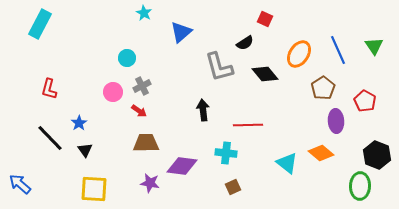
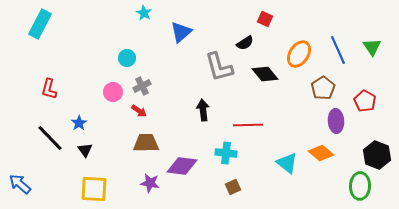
green triangle: moved 2 px left, 1 px down
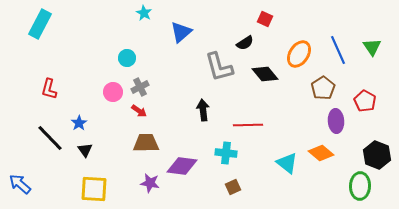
gray cross: moved 2 px left, 1 px down
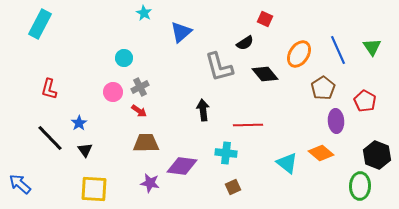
cyan circle: moved 3 px left
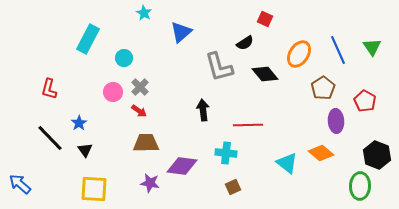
cyan rectangle: moved 48 px right, 15 px down
gray cross: rotated 18 degrees counterclockwise
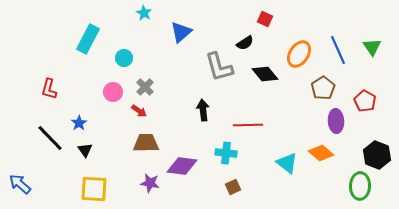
gray cross: moved 5 px right
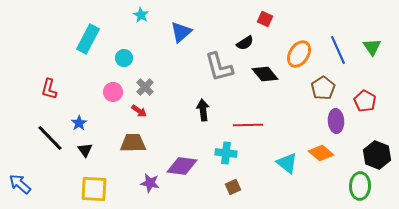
cyan star: moved 3 px left, 2 px down
brown trapezoid: moved 13 px left
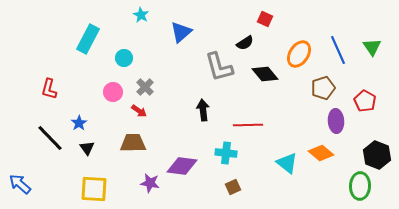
brown pentagon: rotated 15 degrees clockwise
black triangle: moved 2 px right, 2 px up
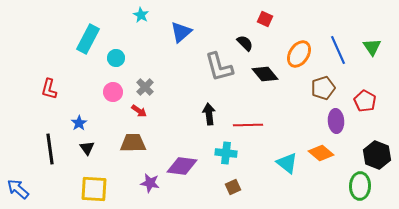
black semicircle: rotated 102 degrees counterclockwise
cyan circle: moved 8 px left
black arrow: moved 6 px right, 4 px down
black line: moved 11 px down; rotated 36 degrees clockwise
blue arrow: moved 2 px left, 5 px down
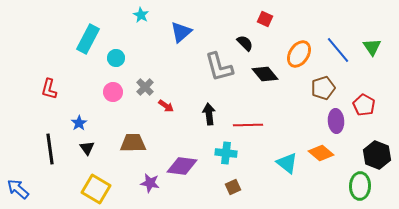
blue line: rotated 16 degrees counterclockwise
red pentagon: moved 1 px left, 4 px down
red arrow: moved 27 px right, 5 px up
yellow square: moved 2 px right; rotated 28 degrees clockwise
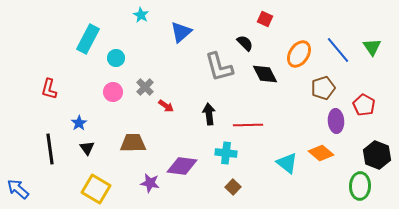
black diamond: rotated 12 degrees clockwise
brown square: rotated 21 degrees counterclockwise
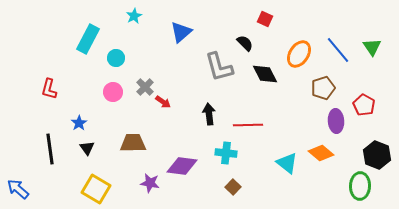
cyan star: moved 7 px left, 1 px down; rotated 14 degrees clockwise
red arrow: moved 3 px left, 4 px up
